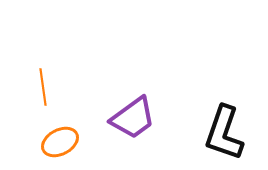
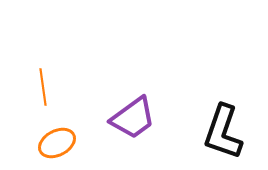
black L-shape: moved 1 px left, 1 px up
orange ellipse: moved 3 px left, 1 px down
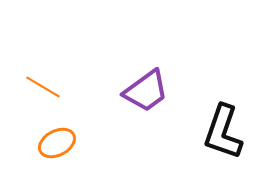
orange line: rotated 51 degrees counterclockwise
purple trapezoid: moved 13 px right, 27 px up
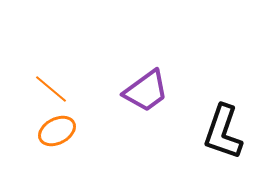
orange line: moved 8 px right, 2 px down; rotated 9 degrees clockwise
orange ellipse: moved 12 px up
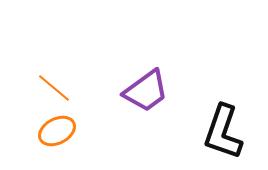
orange line: moved 3 px right, 1 px up
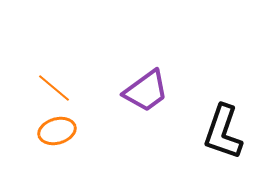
orange ellipse: rotated 12 degrees clockwise
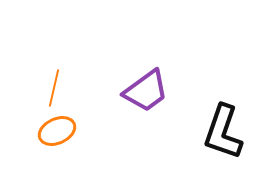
orange line: rotated 63 degrees clockwise
orange ellipse: rotated 9 degrees counterclockwise
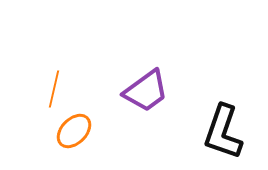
orange line: moved 1 px down
orange ellipse: moved 17 px right; rotated 21 degrees counterclockwise
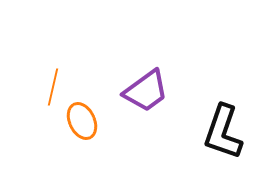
orange line: moved 1 px left, 2 px up
orange ellipse: moved 8 px right, 10 px up; rotated 69 degrees counterclockwise
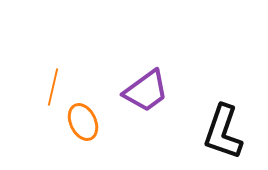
orange ellipse: moved 1 px right, 1 px down
